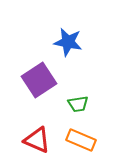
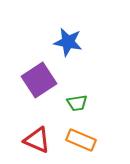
green trapezoid: moved 1 px left, 1 px up
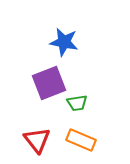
blue star: moved 4 px left
purple square: moved 10 px right, 3 px down; rotated 12 degrees clockwise
red triangle: rotated 28 degrees clockwise
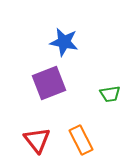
green trapezoid: moved 33 px right, 9 px up
orange rectangle: rotated 40 degrees clockwise
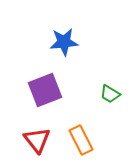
blue star: rotated 16 degrees counterclockwise
purple square: moved 4 px left, 7 px down
green trapezoid: rotated 40 degrees clockwise
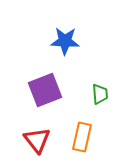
blue star: moved 1 px right, 1 px up; rotated 8 degrees clockwise
green trapezoid: moved 10 px left; rotated 125 degrees counterclockwise
orange rectangle: moved 1 px right, 3 px up; rotated 40 degrees clockwise
